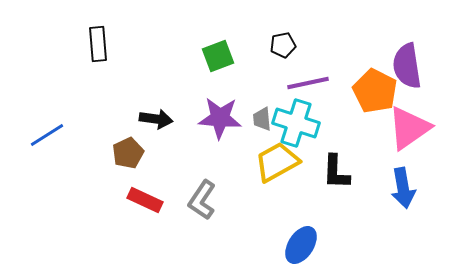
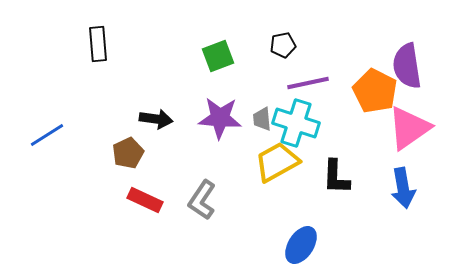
black L-shape: moved 5 px down
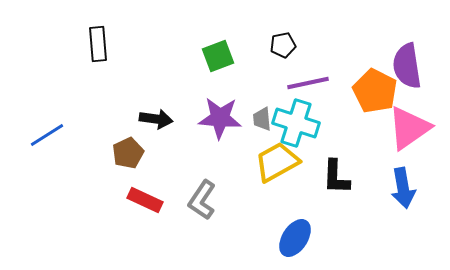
blue ellipse: moved 6 px left, 7 px up
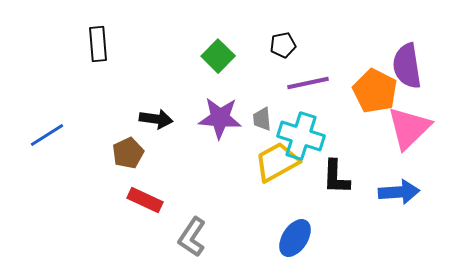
green square: rotated 24 degrees counterclockwise
cyan cross: moved 5 px right, 13 px down
pink triangle: rotated 9 degrees counterclockwise
blue arrow: moved 4 px left, 4 px down; rotated 84 degrees counterclockwise
gray L-shape: moved 10 px left, 37 px down
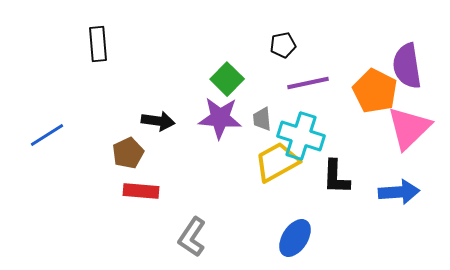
green square: moved 9 px right, 23 px down
black arrow: moved 2 px right, 2 px down
red rectangle: moved 4 px left, 9 px up; rotated 20 degrees counterclockwise
